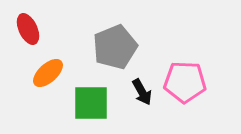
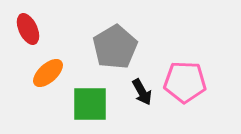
gray pentagon: rotated 9 degrees counterclockwise
green square: moved 1 px left, 1 px down
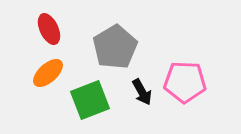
red ellipse: moved 21 px right
green square: moved 4 px up; rotated 21 degrees counterclockwise
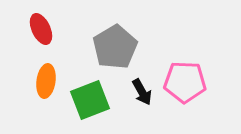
red ellipse: moved 8 px left
orange ellipse: moved 2 px left, 8 px down; rotated 40 degrees counterclockwise
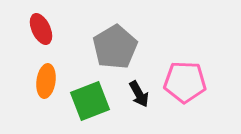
black arrow: moved 3 px left, 2 px down
green square: moved 1 px down
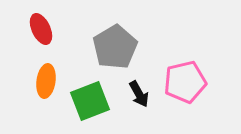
pink pentagon: rotated 15 degrees counterclockwise
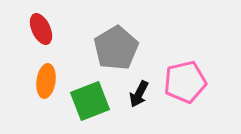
gray pentagon: moved 1 px right, 1 px down
black arrow: rotated 56 degrees clockwise
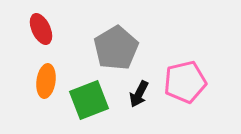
green square: moved 1 px left, 1 px up
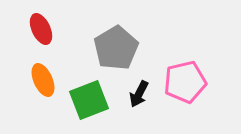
orange ellipse: moved 3 px left, 1 px up; rotated 32 degrees counterclockwise
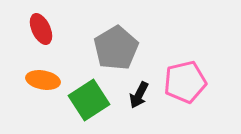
orange ellipse: rotated 56 degrees counterclockwise
black arrow: moved 1 px down
green square: rotated 12 degrees counterclockwise
